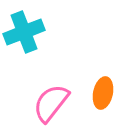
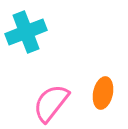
cyan cross: moved 2 px right
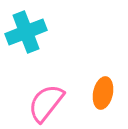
pink semicircle: moved 5 px left
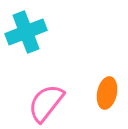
orange ellipse: moved 4 px right
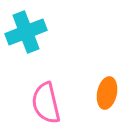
pink semicircle: rotated 51 degrees counterclockwise
